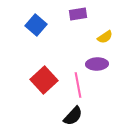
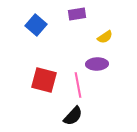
purple rectangle: moved 1 px left
red square: rotated 32 degrees counterclockwise
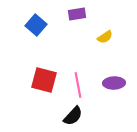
purple ellipse: moved 17 px right, 19 px down
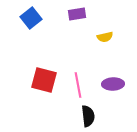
blue square: moved 5 px left, 7 px up; rotated 10 degrees clockwise
yellow semicircle: rotated 21 degrees clockwise
purple ellipse: moved 1 px left, 1 px down
black semicircle: moved 15 px right; rotated 50 degrees counterclockwise
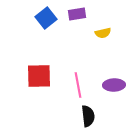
blue square: moved 15 px right
yellow semicircle: moved 2 px left, 4 px up
red square: moved 5 px left, 4 px up; rotated 16 degrees counterclockwise
purple ellipse: moved 1 px right, 1 px down
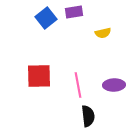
purple rectangle: moved 3 px left, 2 px up
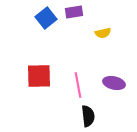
purple ellipse: moved 2 px up; rotated 15 degrees clockwise
